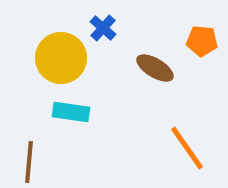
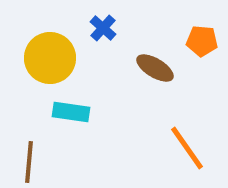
yellow circle: moved 11 px left
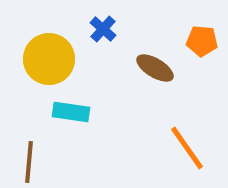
blue cross: moved 1 px down
yellow circle: moved 1 px left, 1 px down
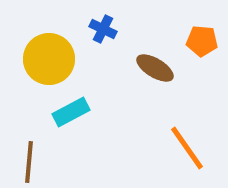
blue cross: rotated 16 degrees counterclockwise
cyan rectangle: rotated 36 degrees counterclockwise
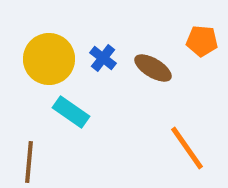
blue cross: moved 29 px down; rotated 12 degrees clockwise
brown ellipse: moved 2 px left
cyan rectangle: rotated 63 degrees clockwise
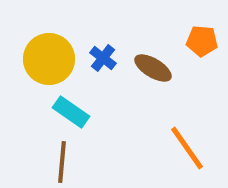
brown line: moved 33 px right
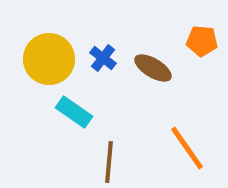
cyan rectangle: moved 3 px right
brown line: moved 47 px right
